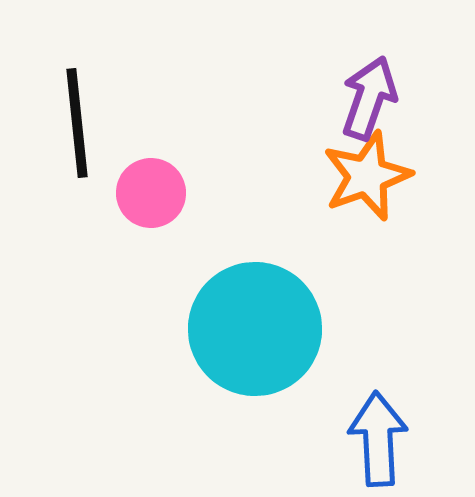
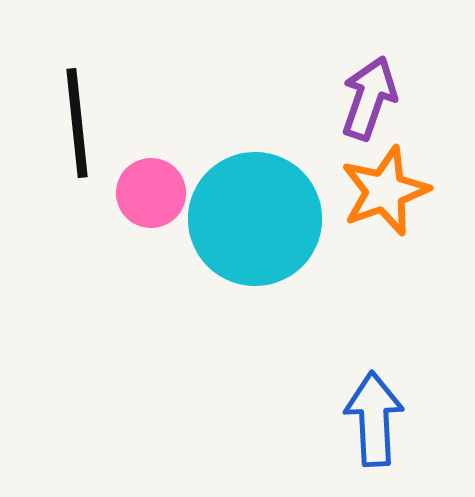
orange star: moved 18 px right, 15 px down
cyan circle: moved 110 px up
blue arrow: moved 4 px left, 20 px up
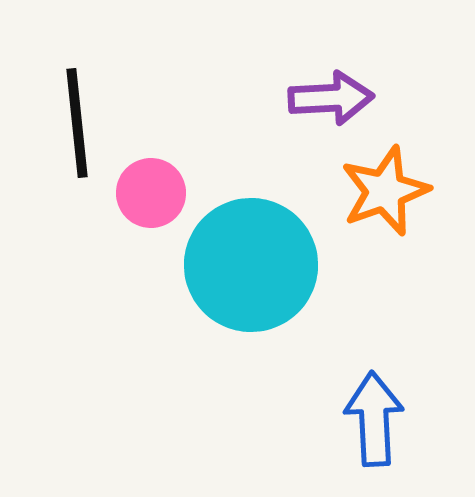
purple arrow: moved 38 px left; rotated 68 degrees clockwise
cyan circle: moved 4 px left, 46 px down
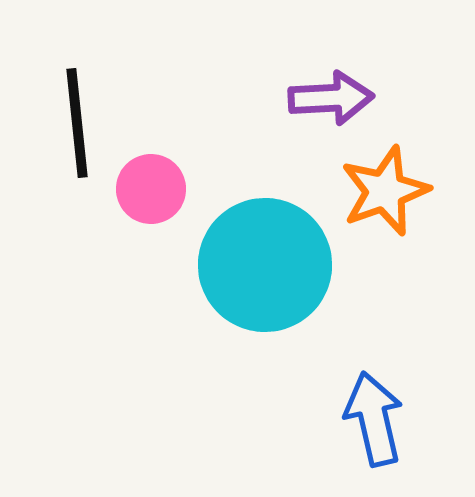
pink circle: moved 4 px up
cyan circle: moved 14 px right
blue arrow: rotated 10 degrees counterclockwise
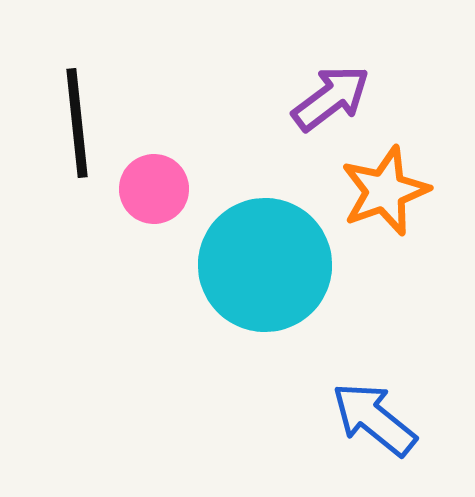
purple arrow: rotated 34 degrees counterclockwise
pink circle: moved 3 px right
blue arrow: rotated 38 degrees counterclockwise
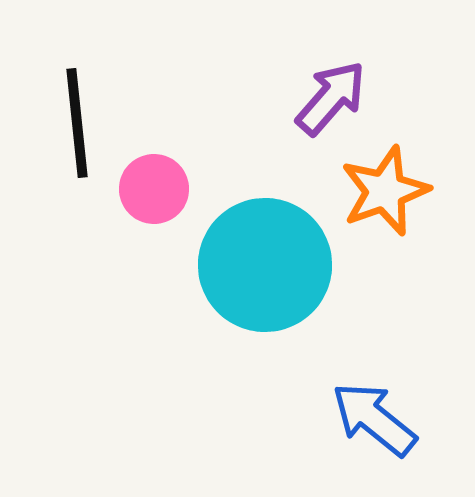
purple arrow: rotated 12 degrees counterclockwise
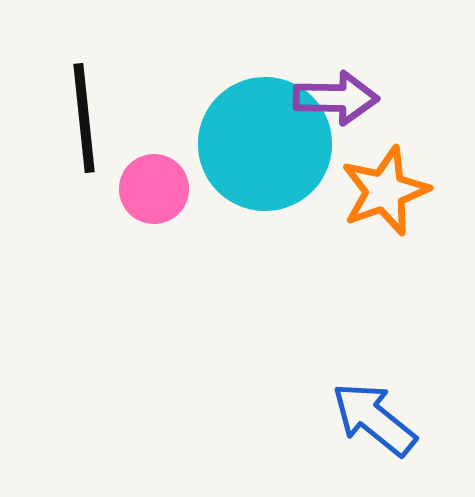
purple arrow: moved 5 px right; rotated 50 degrees clockwise
black line: moved 7 px right, 5 px up
cyan circle: moved 121 px up
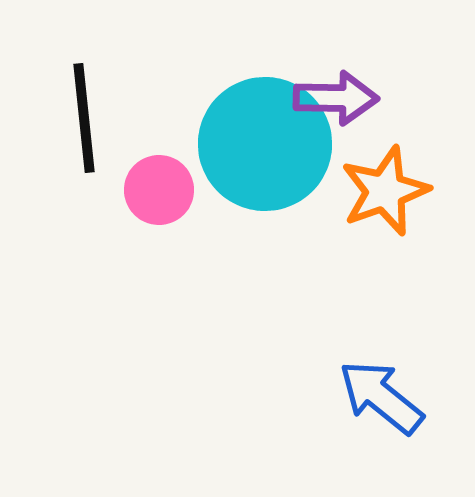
pink circle: moved 5 px right, 1 px down
blue arrow: moved 7 px right, 22 px up
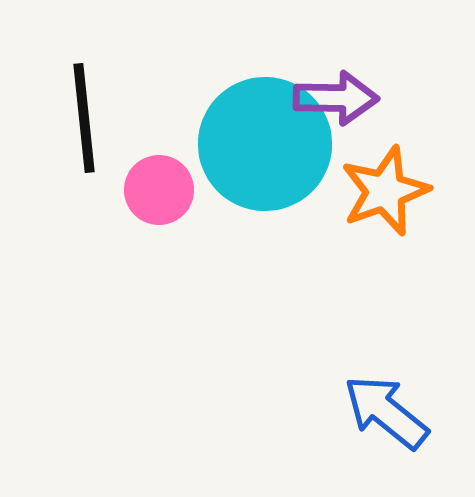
blue arrow: moved 5 px right, 15 px down
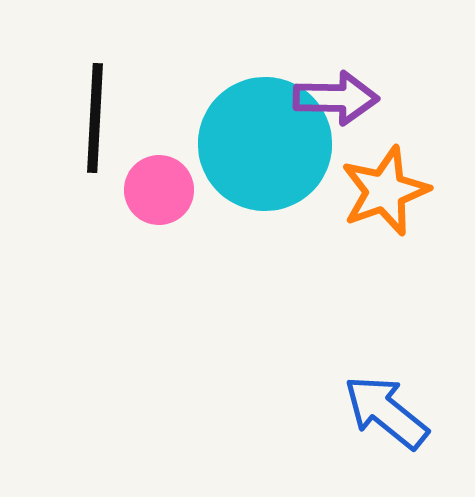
black line: moved 11 px right; rotated 9 degrees clockwise
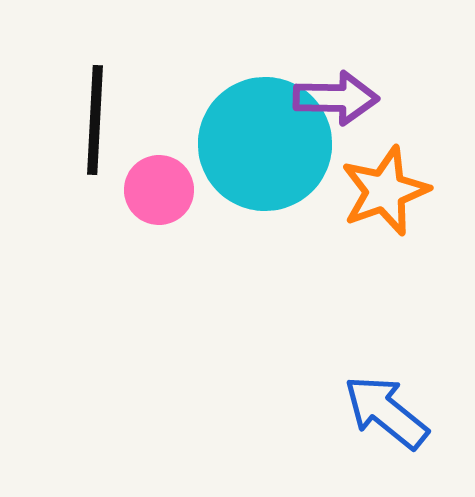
black line: moved 2 px down
